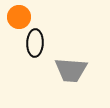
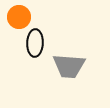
gray trapezoid: moved 2 px left, 4 px up
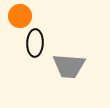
orange circle: moved 1 px right, 1 px up
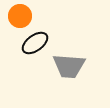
black ellipse: rotated 52 degrees clockwise
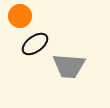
black ellipse: moved 1 px down
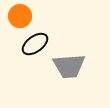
gray trapezoid: rotated 8 degrees counterclockwise
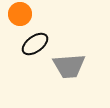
orange circle: moved 2 px up
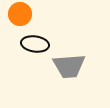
black ellipse: rotated 44 degrees clockwise
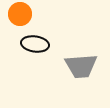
gray trapezoid: moved 12 px right
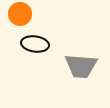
gray trapezoid: rotated 8 degrees clockwise
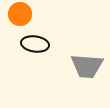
gray trapezoid: moved 6 px right
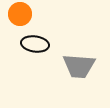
gray trapezoid: moved 8 px left
